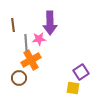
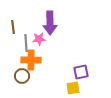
brown line: moved 2 px down
orange cross: rotated 30 degrees clockwise
purple square: rotated 21 degrees clockwise
brown circle: moved 3 px right, 2 px up
yellow square: rotated 16 degrees counterclockwise
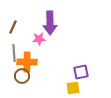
brown line: rotated 32 degrees clockwise
gray line: moved 12 px left, 10 px down
orange cross: moved 4 px left, 2 px down
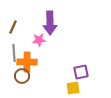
pink star: moved 1 px down
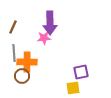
pink star: moved 5 px right, 2 px up
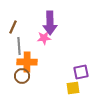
gray line: moved 5 px right, 7 px up
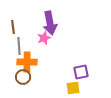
purple arrow: rotated 10 degrees counterclockwise
brown line: rotated 32 degrees counterclockwise
pink star: rotated 16 degrees counterclockwise
brown circle: moved 1 px right, 1 px down
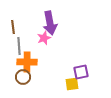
yellow square: moved 1 px left, 4 px up
